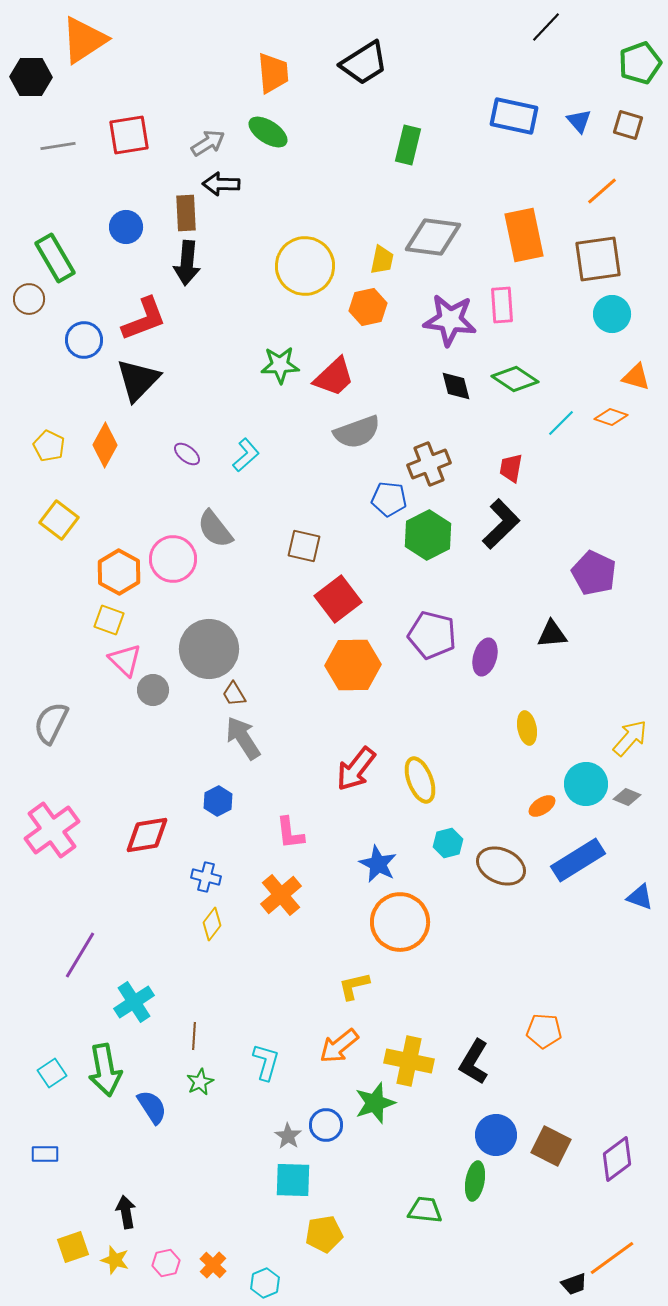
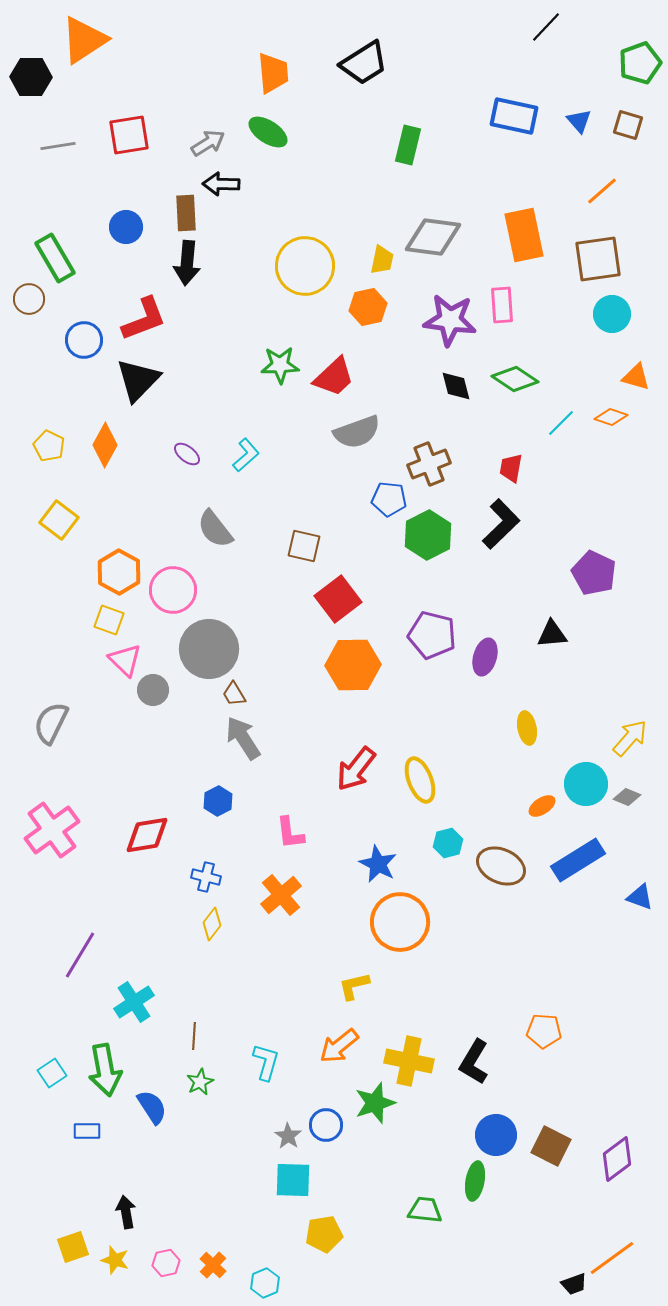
pink circle at (173, 559): moved 31 px down
blue rectangle at (45, 1154): moved 42 px right, 23 px up
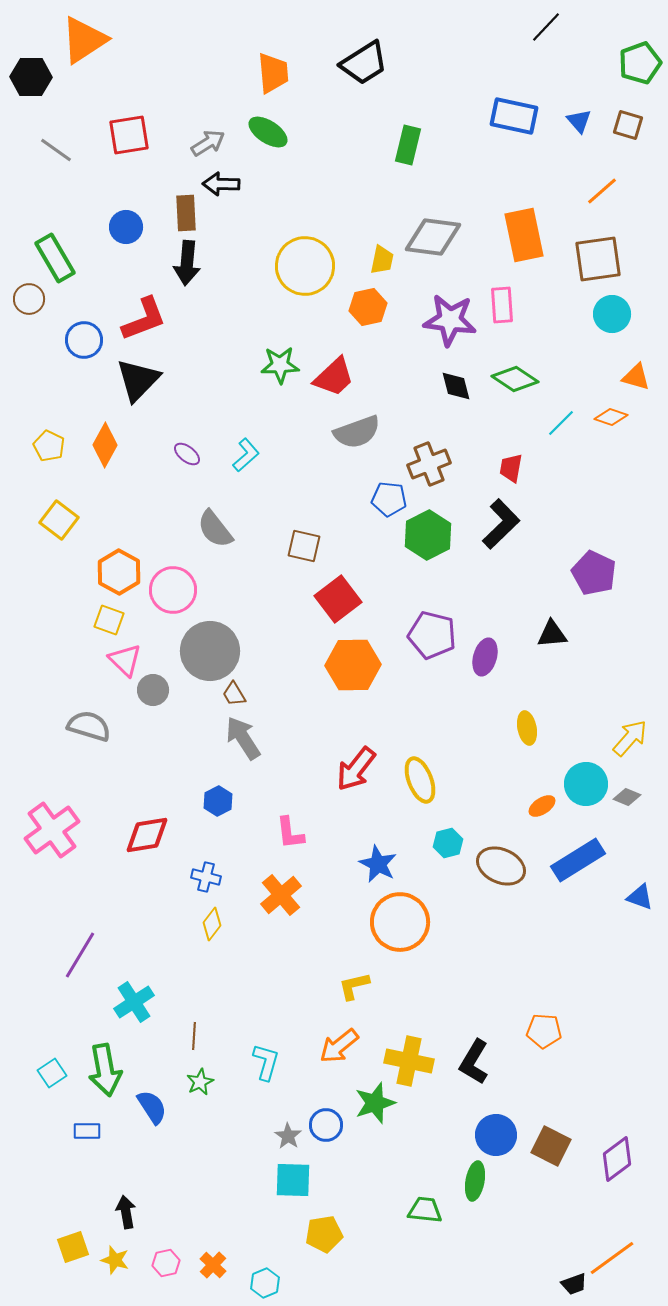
gray line at (58, 146): moved 2 px left, 4 px down; rotated 44 degrees clockwise
gray circle at (209, 649): moved 1 px right, 2 px down
gray semicircle at (51, 723): moved 38 px right, 3 px down; rotated 81 degrees clockwise
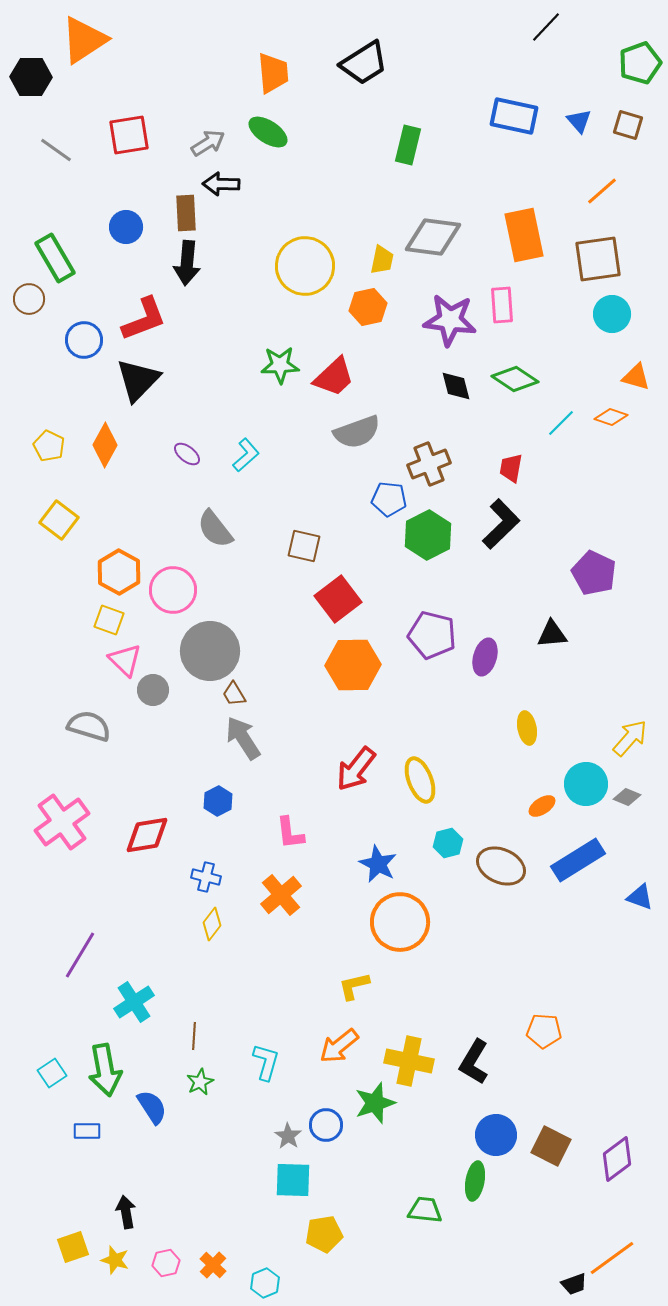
pink cross at (52, 830): moved 10 px right, 8 px up
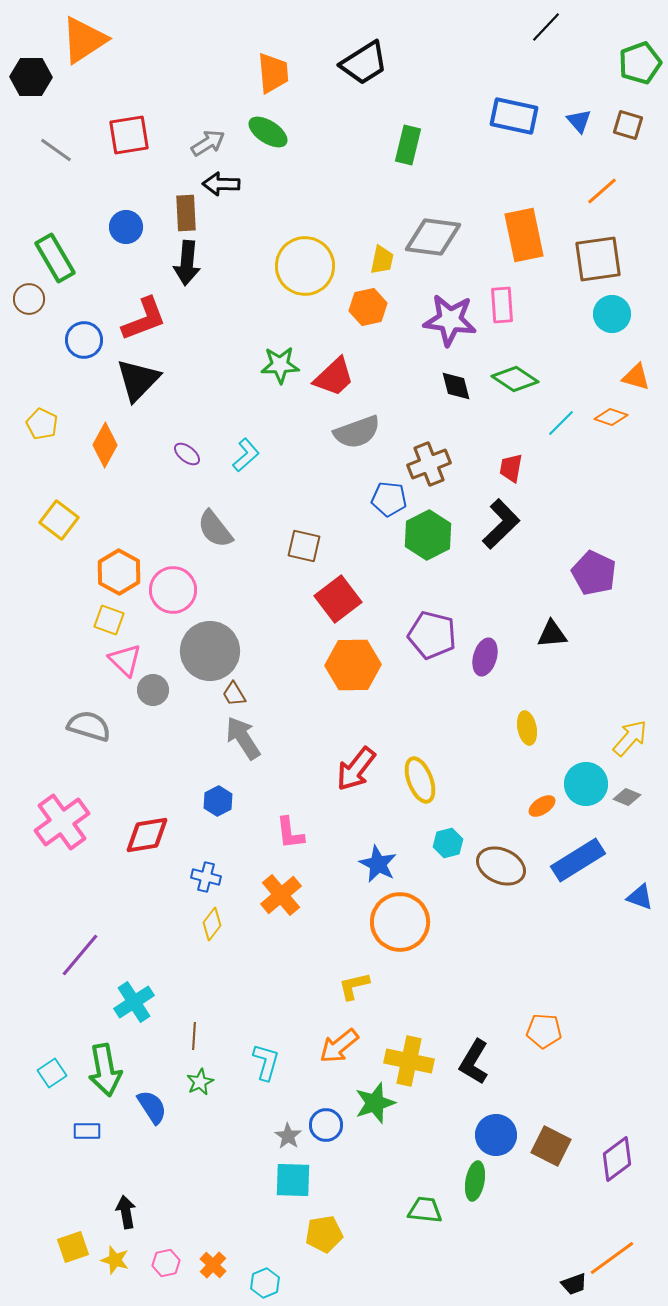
yellow pentagon at (49, 446): moved 7 px left, 22 px up
purple line at (80, 955): rotated 9 degrees clockwise
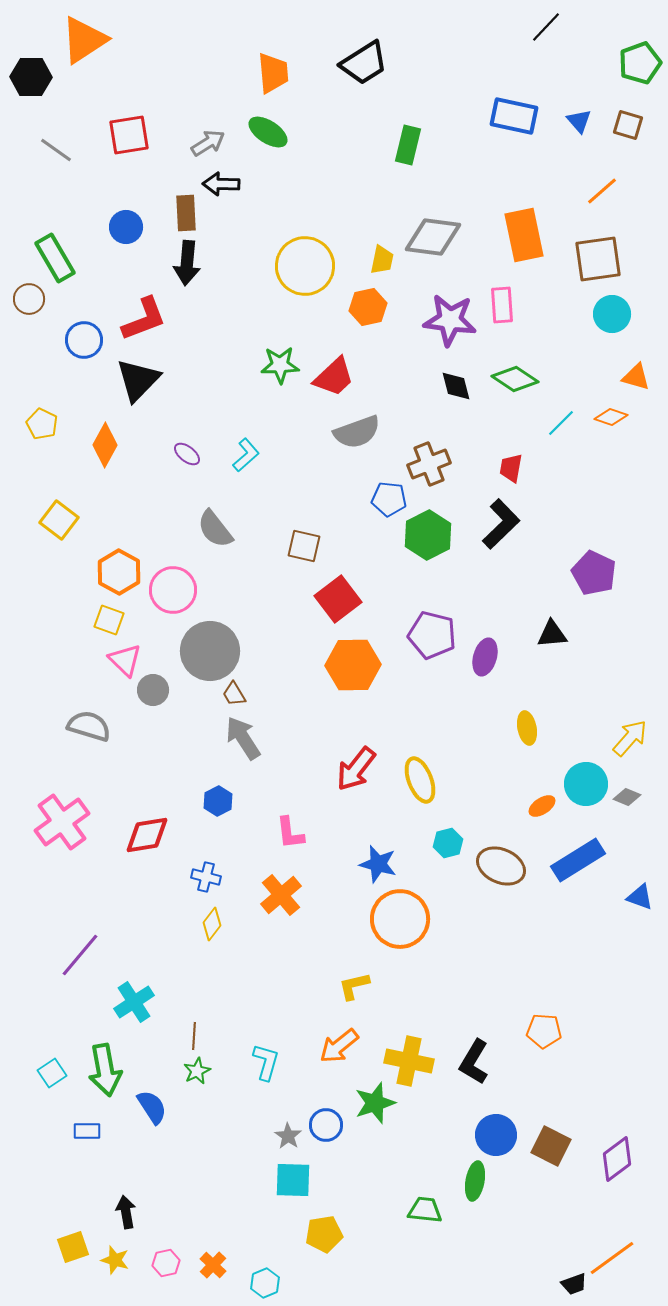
blue star at (378, 864): rotated 12 degrees counterclockwise
orange circle at (400, 922): moved 3 px up
green star at (200, 1082): moved 3 px left, 11 px up
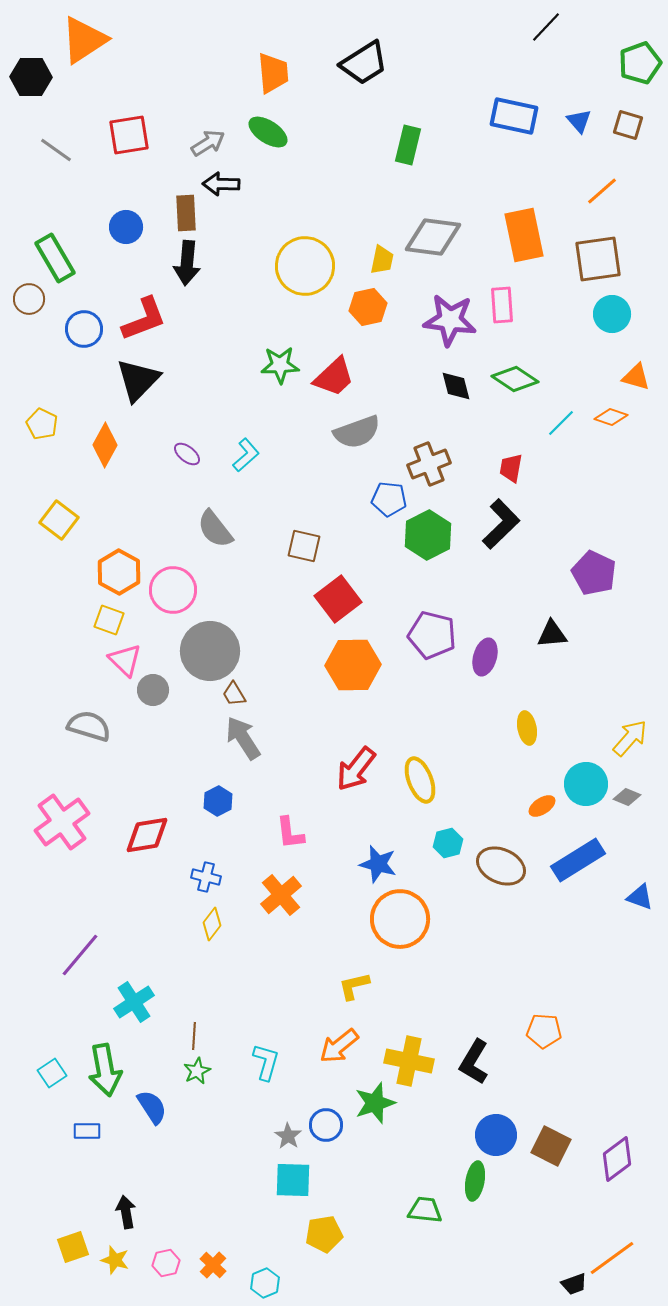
blue circle at (84, 340): moved 11 px up
